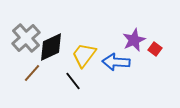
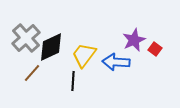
black line: rotated 42 degrees clockwise
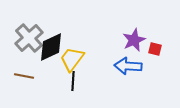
gray cross: moved 3 px right
red square: rotated 24 degrees counterclockwise
yellow trapezoid: moved 12 px left, 4 px down
blue arrow: moved 12 px right, 4 px down
brown line: moved 8 px left, 3 px down; rotated 60 degrees clockwise
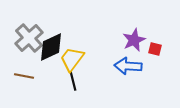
black line: rotated 18 degrees counterclockwise
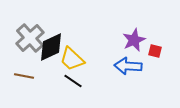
gray cross: moved 1 px right
red square: moved 2 px down
yellow trapezoid: rotated 84 degrees counterclockwise
black line: rotated 42 degrees counterclockwise
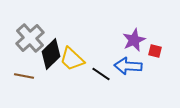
black diamond: moved 7 px down; rotated 20 degrees counterclockwise
black line: moved 28 px right, 7 px up
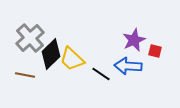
brown line: moved 1 px right, 1 px up
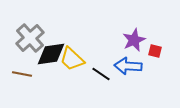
black diamond: rotated 36 degrees clockwise
brown line: moved 3 px left, 1 px up
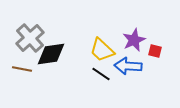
yellow trapezoid: moved 30 px right, 9 px up
brown line: moved 5 px up
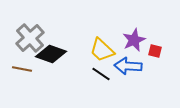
black diamond: rotated 28 degrees clockwise
